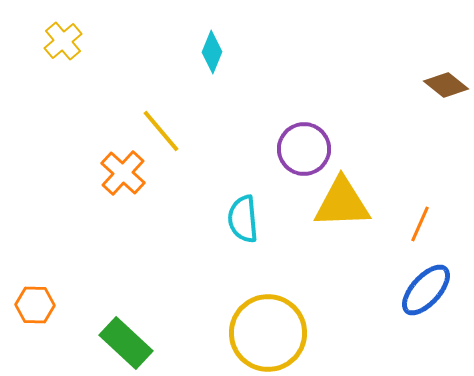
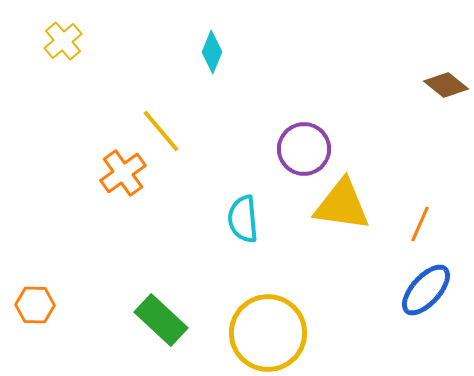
orange cross: rotated 12 degrees clockwise
yellow triangle: moved 2 px down; rotated 10 degrees clockwise
green rectangle: moved 35 px right, 23 px up
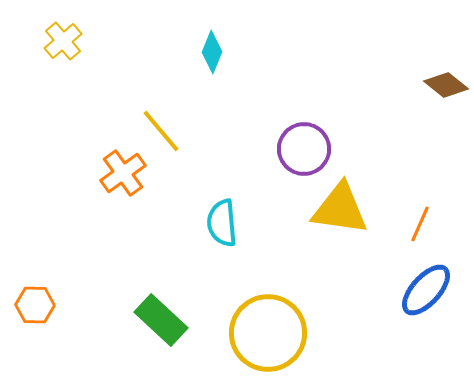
yellow triangle: moved 2 px left, 4 px down
cyan semicircle: moved 21 px left, 4 px down
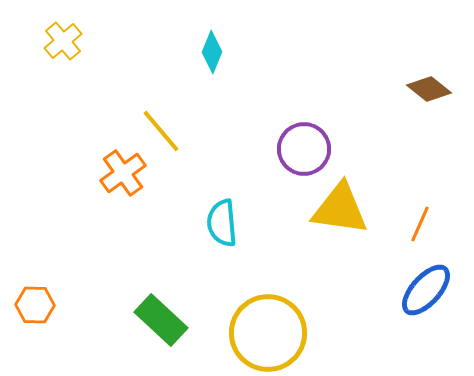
brown diamond: moved 17 px left, 4 px down
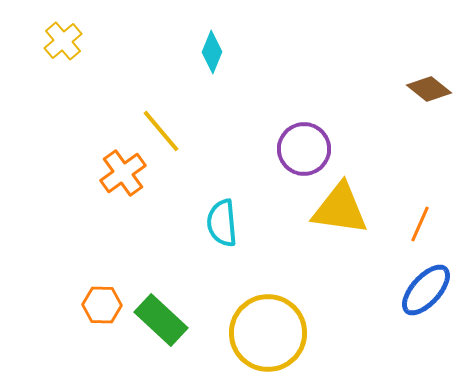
orange hexagon: moved 67 px right
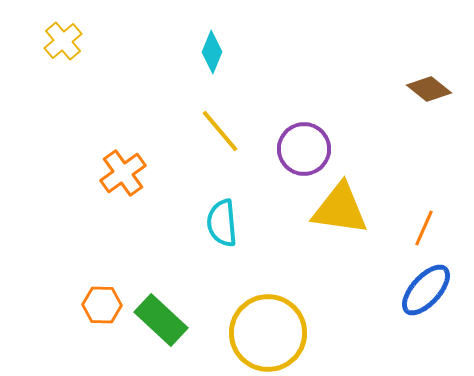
yellow line: moved 59 px right
orange line: moved 4 px right, 4 px down
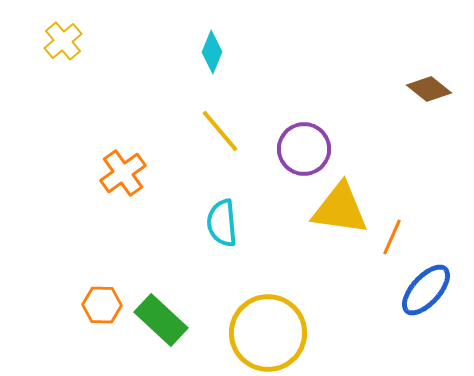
orange line: moved 32 px left, 9 px down
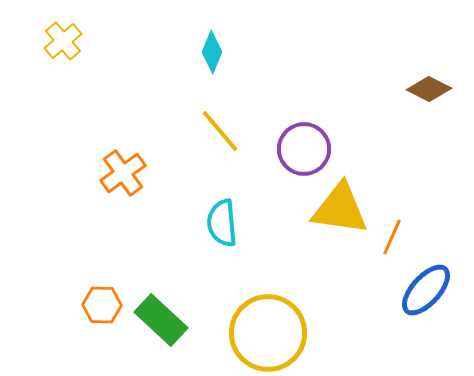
brown diamond: rotated 12 degrees counterclockwise
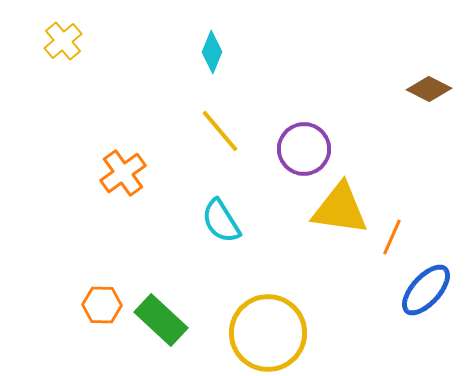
cyan semicircle: moved 1 px left, 2 px up; rotated 27 degrees counterclockwise
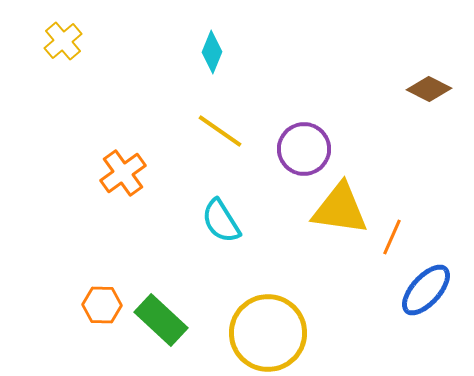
yellow line: rotated 15 degrees counterclockwise
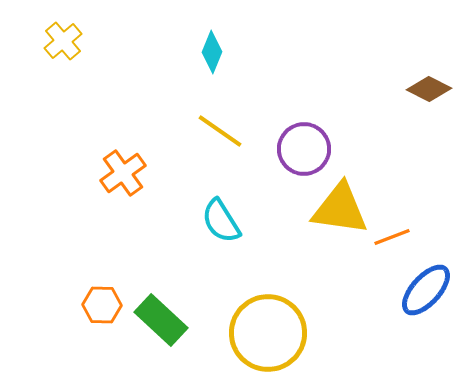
orange line: rotated 45 degrees clockwise
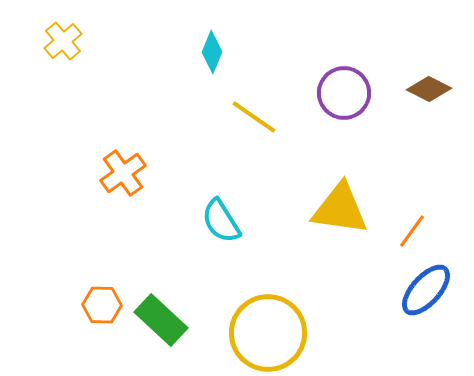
yellow line: moved 34 px right, 14 px up
purple circle: moved 40 px right, 56 px up
orange line: moved 20 px right, 6 px up; rotated 33 degrees counterclockwise
